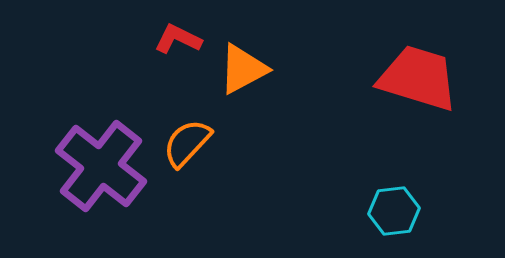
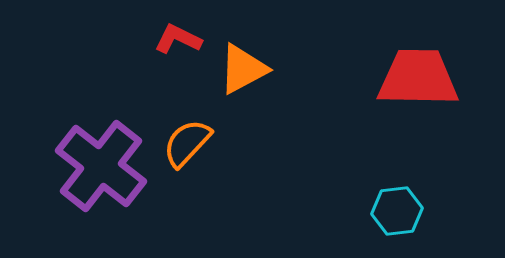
red trapezoid: rotated 16 degrees counterclockwise
cyan hexagon: moved 3 px right
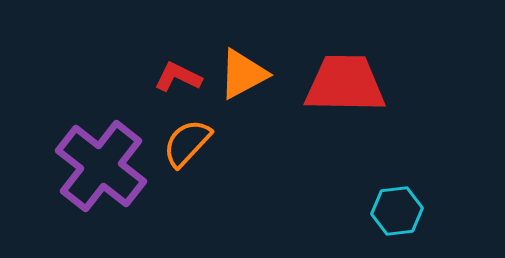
red L-shape: moved 38 px down
orange triangle: moved 5 px down
red trapezoid: moved 73 px left, 6 px down
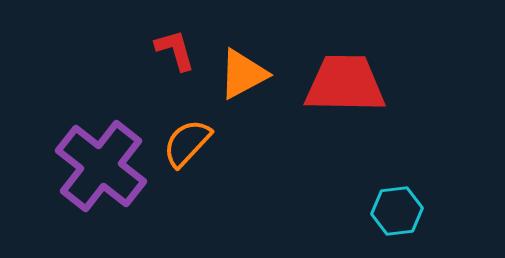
red L-shape: moved 3 px left, 27 px up; rotated 48 degrees clockwise
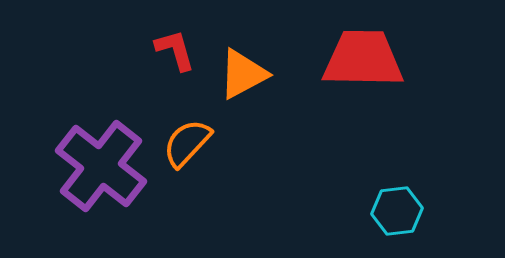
red trapezoid: moved 18 px right, 25 px up
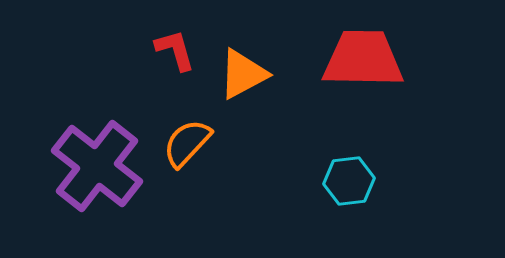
purple cross: moved 4 px left
cyan hexagon: moved 48 px left, 30 px up
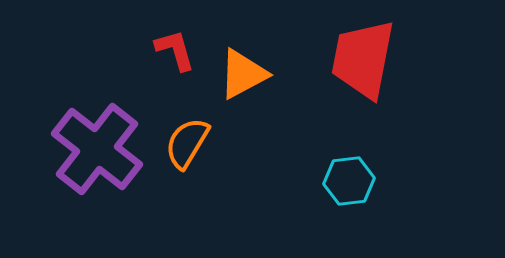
red trapezoid: rotated 80 degrees counterclockwise
orange semicircle: rotated 12 degrees counterclockwise
purple cross: moved 17 px up
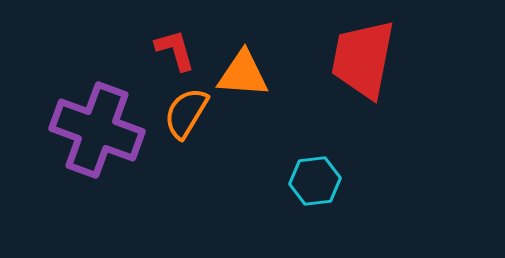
orange triangle: rotated 32 degrees clockwise
orange semicircle: moved 1 px left, 30 px up
purple cross: moved 19 px up; rotated 18 degrees counterclockwise
cyan hexagon: moved 34 px left
